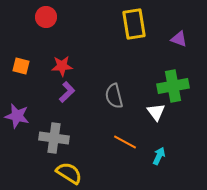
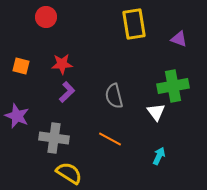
red star: moved 2 px up
purple star: rotated 10 degrees clockwise
orange line: moved 15 px left, 3 px up
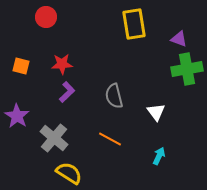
green cross: moved 14 px right, 17 px up
purple star: rotated 10 degrees clockwise
gray cross: rotated 32 degrees clockwise
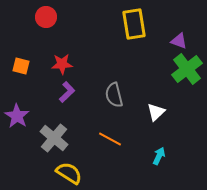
purple triangle: moved 2 px down
green cross: rotated 28 degrees counterclockwise
gray semicircle: moved 1 px up
white triangle: rotated 24 degrees clockwise
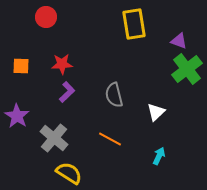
orange square: rotated 12 degrees counterclockwise
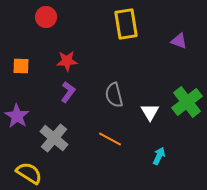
yellow rectangle: moved 8 px left
red star: moved 5 px right, 3 px up
green cross: moved 33 px down
purple L-shape: moved 1 px right; rotated 10 degrees counterclockwise
white triangle: moved 6 px left; rotated 18 degrees counterclockwise
yellow semicircle: moved 40 px left
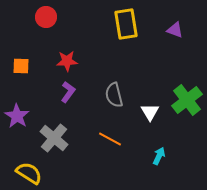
purple triangle: moved 4 px left, 11 px up
green cross: moved 2 px up
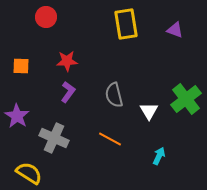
green cross: moved 1 px left, 1 px up
white triangle: moved 1 px left, 1 px up
gray cross: rotated 16 degrees counterclockwise
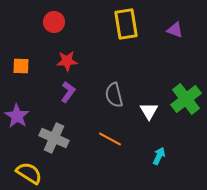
red circle: moved 8 px right, 5 px down
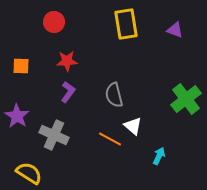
white triangle: moved 16 px left, 15 px down; rotated 18 degrees counterclockwise
gray cross: moved 3 px up
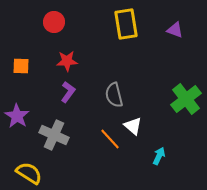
orange line: rotated 20 degrees clockwise
